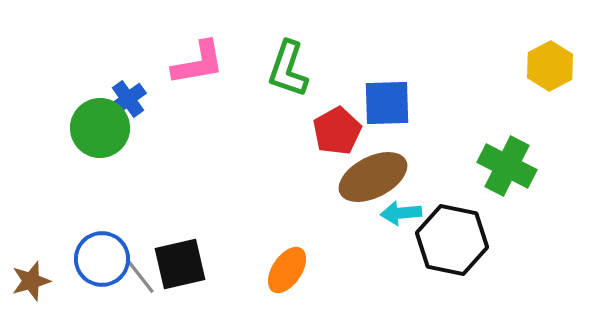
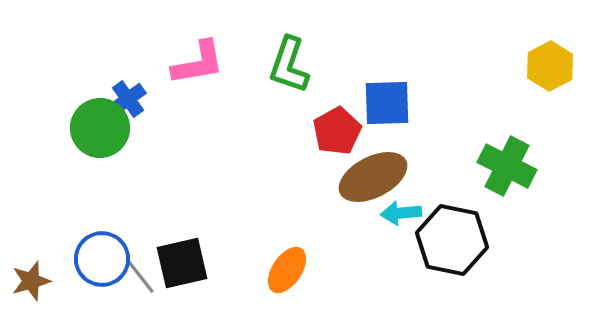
green L-shape: moved 1 px right, 4 px up
black square: moved 2 px right, 1 px up
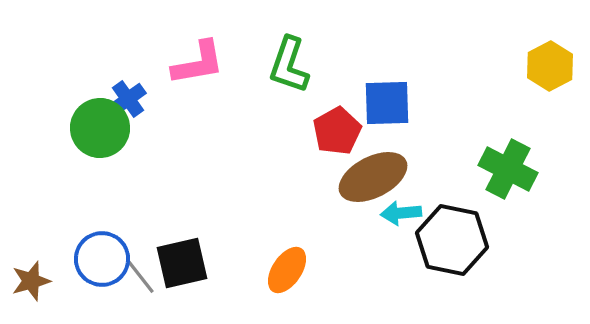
green cross: moved 1 px right, 3 px down
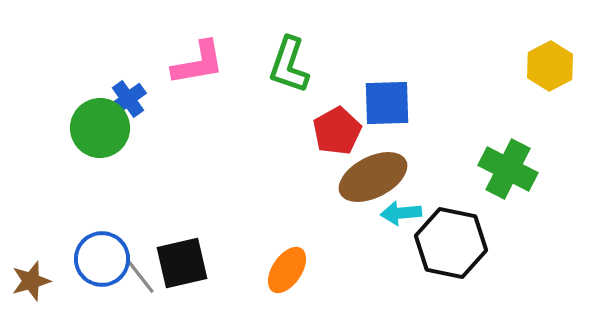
black hexagon: moved 1 px left, 3 px down
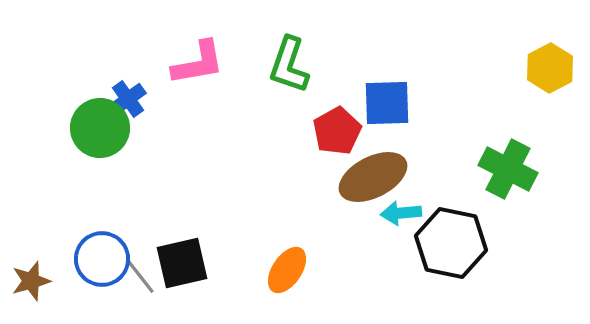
yellow hexagon: moved 2 px down
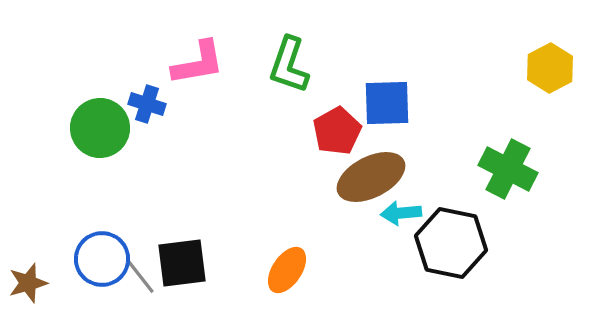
blue cross: moved 19 px right, 5 px down; rotated 36 degrees counterclockwise
brown ellipse: moved 2 px left
black square: rotated 6 degrees clockwise
brown star: moved 3 px left, 2 px down
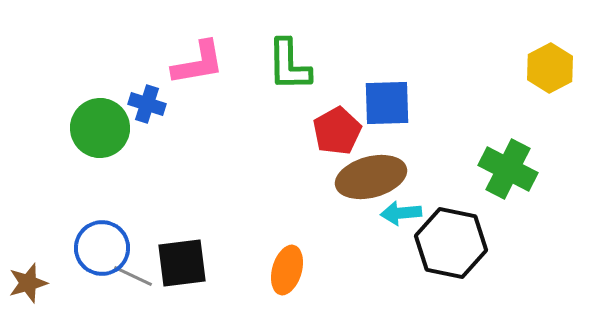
green L-shape: rotated 20 degrees counterclockwise
brown ellipse: rotated 12 degrees clockwise
blue circle: moved 11 px up
orange ellipse: rotated 18 degrees counterclockwise
gray line: moved 7 px left; rotated 27 degrees counterclockwise
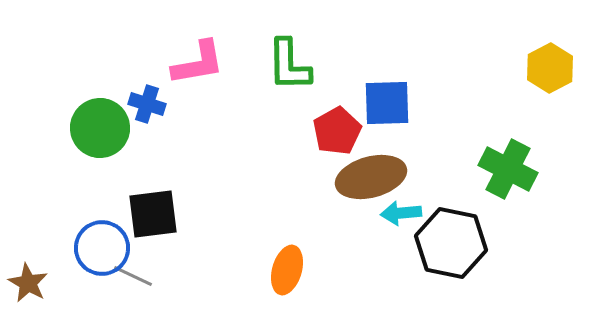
black square: moved 29 px left, 49 px up
brown star: rotated 27 degrees counterclockwise
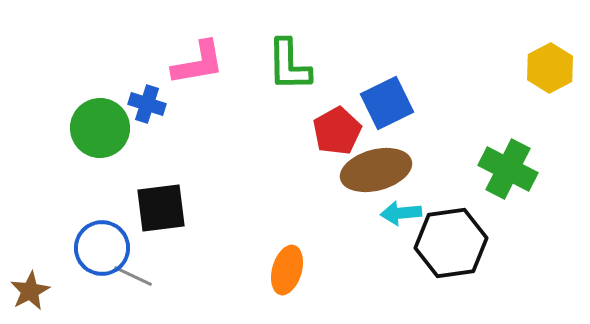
blue square: rotated 24 degrees counterclockwise
brown ellipse: moved 5 px right, 7 px up
black square: moved 8 px right, 6 px up
black hexagon: rotated 20 degrees counterclockwise
brown star: moved 2 px right, 8 px down; rotated 15 degrees clockwise
